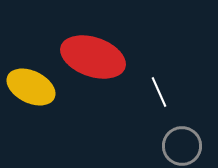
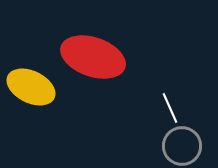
white line: moved 11 px right, 16 px down
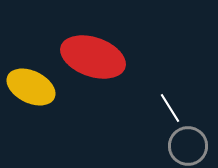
white line: rotated 8 degrees counterclockwise
gray circle: moved 6 px right
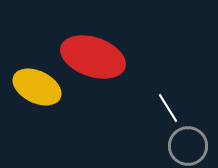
yellow ellipse: moved 6 px right
white line: moved 2 px left
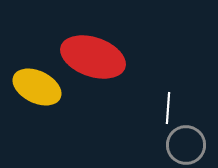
white line: rotated 36 degrees clockwise
gray circle: moved 2 px left, 1 px up
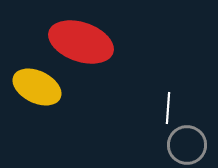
red ellipse: moved 12 px left, 15 px up
gray circle: moved 1 px right
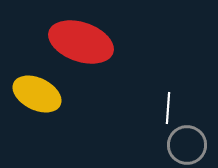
yellow ellipse: moved 7 px down
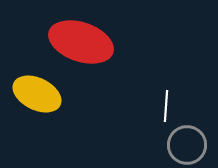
white line: moved 2 px left, 2 px up
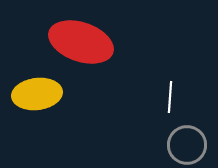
yellow ellipse: rotated 33 degrees counterclockwise
white line: moved 4 px right, 9 px up
